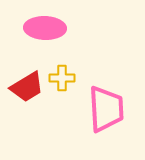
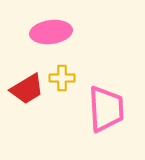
pink ellipse: moved 6 px right, 4 px down; rotated 9 degrees counterclockwise
red trapezoid: moved 2 px down
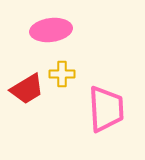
pink ellipse: moved 2 px up
yellow cross: moved 4 px up
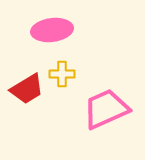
pink ellipse: moved 1 px right
pink trapezoid: rotated 111 degrees counterclockwise
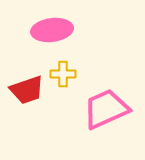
yellow cross: moved 1 px right
red trapezoid: moved 1 px down; rotated 12 degrees clockwise
